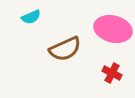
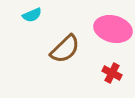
cyan semicircle: moved 1 px right, 2 px up
brown semicircle: rotated 20 degrees counterclockwise
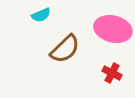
cyan semicircle: moved 9 px right
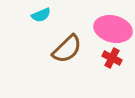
brown semicircle: moved 2 px right
red cross: moved 15 px up
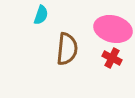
cyan semicircle: rotated 48 degrees counterclockwise
brown semicircle: rotated 40 degrees counterclockwise
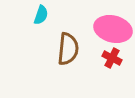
brown semicircle: moved 1 px right
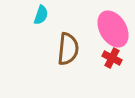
pink ellipse: rotated 45 degrees clockwise
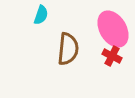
red cross: moved 2 px up
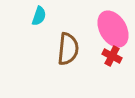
cyan semicircle: moved 2 px left, 1 px down
